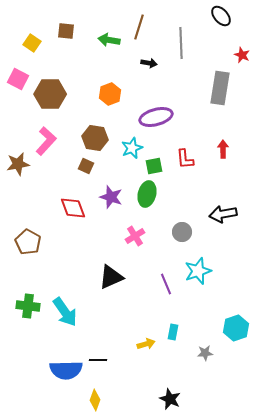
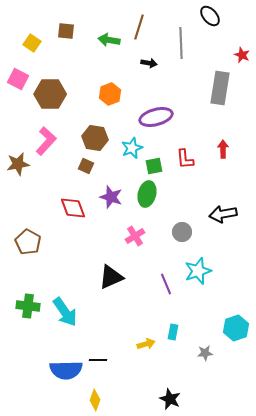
black ellipse at (221, 16): moved 11 px left
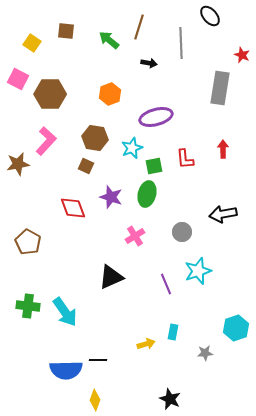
green arrow at (109, 40): rotated 30 degrees clockwise
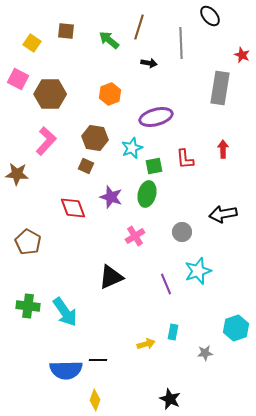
brown star at (18, 164): moved 1 px left, 10 px down; rotated 15 degrees clockwise
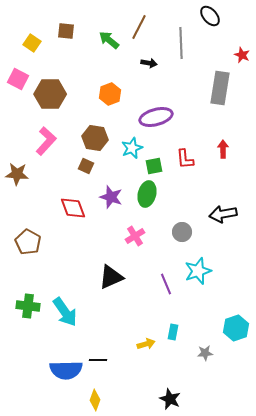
brown line at (139, 27): rotated 10 degrees clockwise
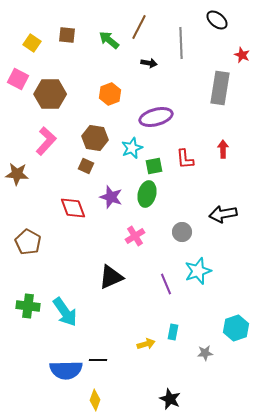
black ellipse at (210, 16): moved 7 px right, 4 px down; rotated 10 degrees counterclockwise
brown square at (66, 31): moved 1 px right, 4 px down
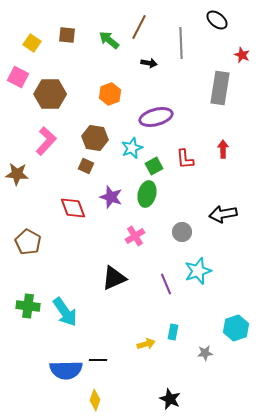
pink square at (18, 79): moved 2 px up
green square at (154, 166): rotated 18 degrees counterclockwise
black triangle at (111, 277): moved 3 px right, 1 px down
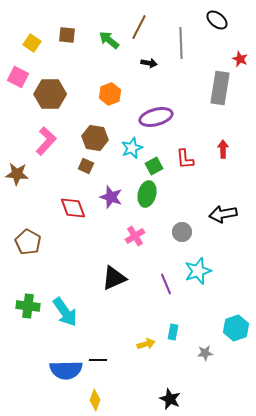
red star at (242, 55): moved 2 px left, 4 px down
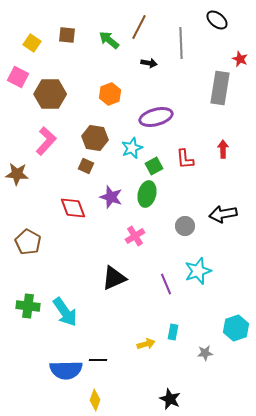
gray circle at (182, 232): moved 3 px right, 6 px up
